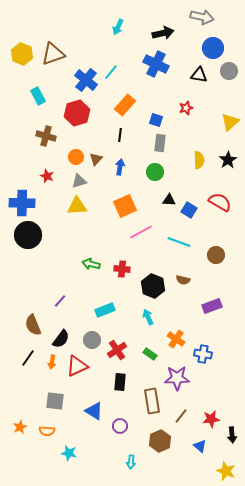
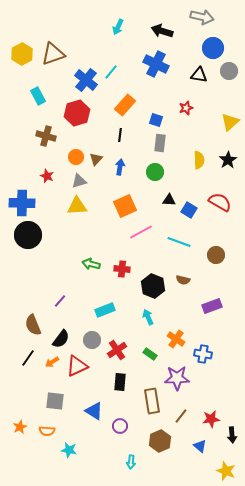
black arrow at (163, 33): moved 1 px left, 2 px up; rotated 150 degrees counterclockwise
yellow hexagon at (22, 54): rotated 10 degrees clockwise
orange arrow at (52, 362): rotated 48 degrees clockwise
cyan star at (69, 453): moved 3 px up
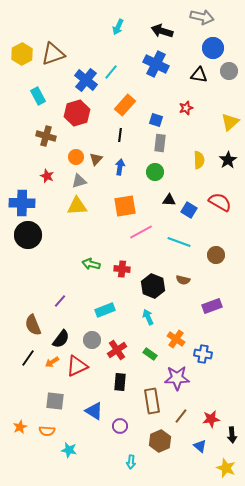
orange square at (125, 206): rotated 15 degrees clockwise
yellow star at (226, 471): moved 3 px up
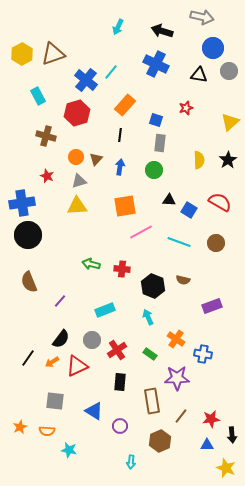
green circle at (155, 172): moved 1 px left, 2 px up
blue cross at (22, 203): rotated 10 degrees counterclockwise
brown circle at (216, 255): moved 12 px up
brown semicircle at (33, 325): moved 4 px left, 43 px up
blue triangle at (200, 446): moved 7 px right, 1 px up; rotated 40 degrees counterclockwise
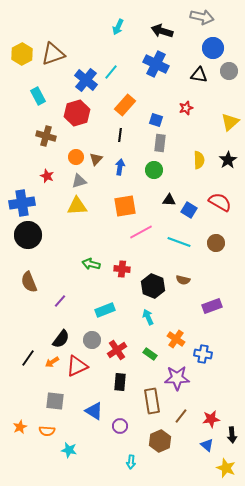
blue triangle at (207, 445): rotated 40 degrees clockwise
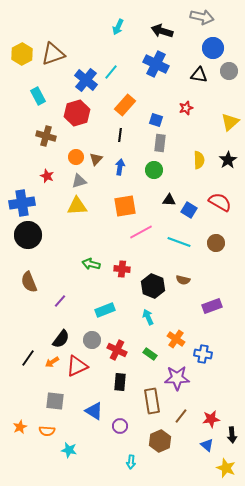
red cross at (117, 350): rotated 30 degrees counterclockwise
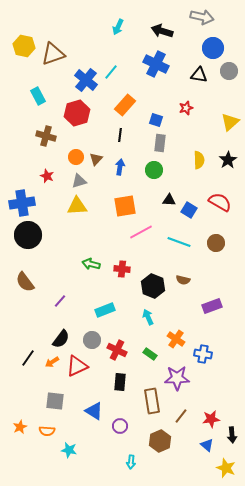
yellow hexagon at (22, 54): moved 2 px right, 8 px up; rotated 20 degrees counterclockwise
brown semicircle at (29, 282): moved 4 px left; rotated 15 degrees counterclockwise
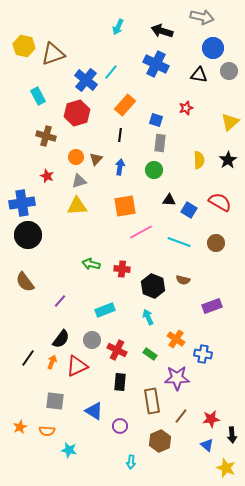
orange arrow at (52, 362): rotated 144 degrees clockwise
